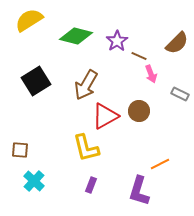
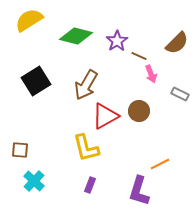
purple rectangle: moved 1 px left
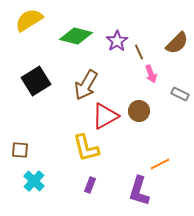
brown line: moved 4 px up; rotated 42 degrees clockwise
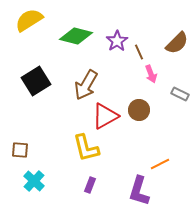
brown circle: moved 1 px up
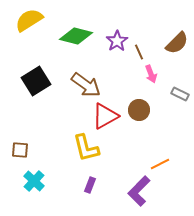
brown arrow: rotated 84 degrees counterclockwise
purple L-shape: rotated 28 degrees clockwise
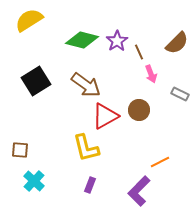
green diamond: moved 6 px right, 4 px down
orange line: moved 2 px up
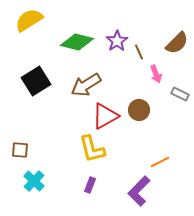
green diamond: moved 5 px left, 2 px down
pink arrow: moved 5 px right
brown arrow: rotated 112 degrees clockwise
yellow L-shape: moved 6 px right, 1 px down
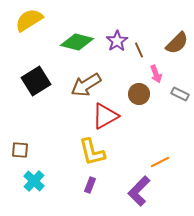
brown line: moved 2 px up
brown circle: moved 16 px up
yellow L-shape: moved 3 px down
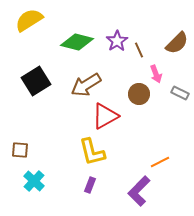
gray rectangle: moved 1 px up
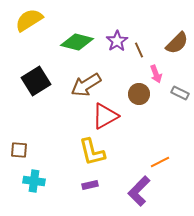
brown square: moved 1 px left
cyan cross: rotated 35 degrees counterclockwise
purple rectangle: rotated 56 degrees clockwise
